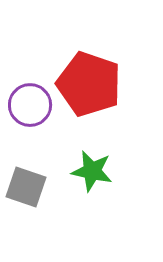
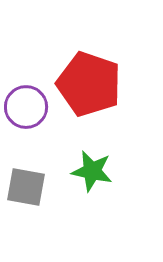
purple circle: moved 4 px left, 2 px down
gray square: rotated 9 degrees counterclockwise
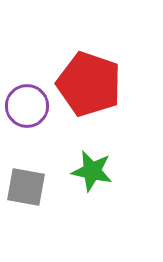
purple circle: moved 1 px right, 1 px up
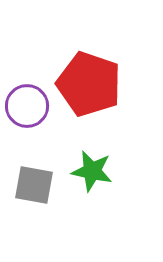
gray square: moved 8 px right, 2 px up
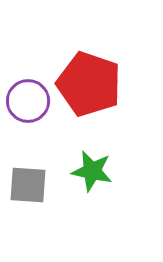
purple circle: moved 1 px right, 5 px up
gray square: moved 6 px left; rotated 6 degrees counterclockwise
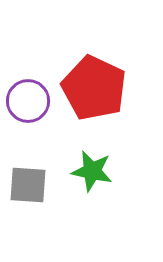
red pentagon: moved 5 px right, 4 px down; rotated 6 degrees clockwise
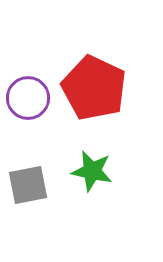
purple circle: moved 3 px up
gray square: rotated 15 degrees counterclockwise
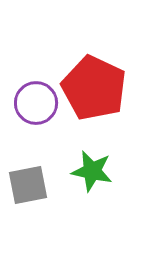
purple circle: moved 8 px right, 5 px down
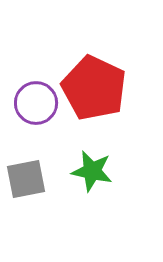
gray square: moved 2 px left, 6 px up
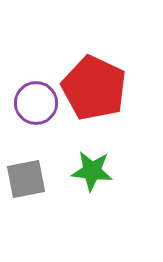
green star: rotated 6 degrees counterclockwise
